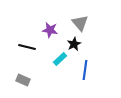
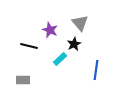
purple star: rotated 14 degrees clockwise
black line: moved 2 px right, 1 px up
blue line: moved 11 px right
gray rectangle: rotated 24 degrees counterclockwise
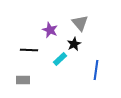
black line: moved 4 px down; rotated 12 degrees counterclockwise
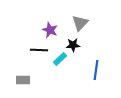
gray triangle: rotated 24 degrees clockwise
black star: moved 1 px left, 1 px down; rotated 24 degrees clockwise
black line: moved 10 px right
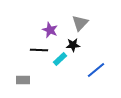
blue line: rotated 42 degrees clockwise
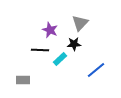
black star: moved 1 px right, 1 px up
black line: moved 1 px right
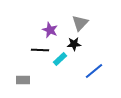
blue line: moved 2 px left, 1 px down
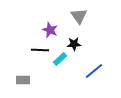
gray triangle: moved 1 px left, 7 px up; rotated 18 degrees counterclockwise
